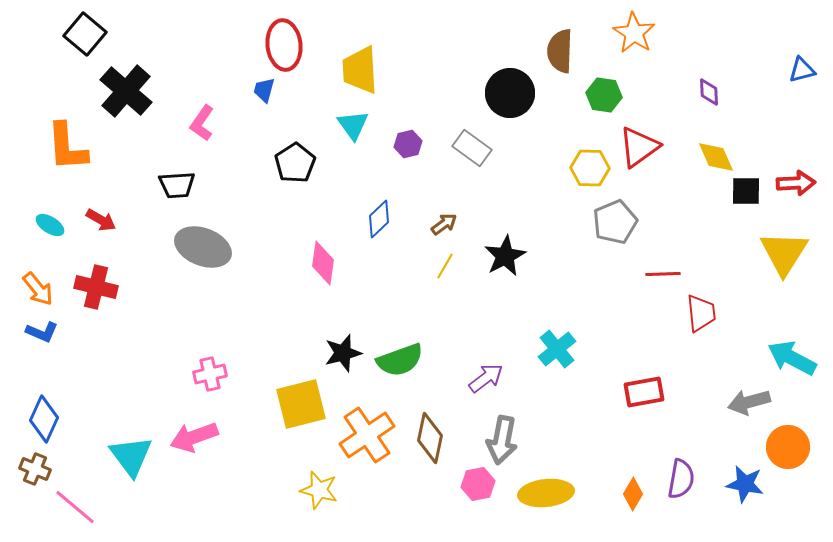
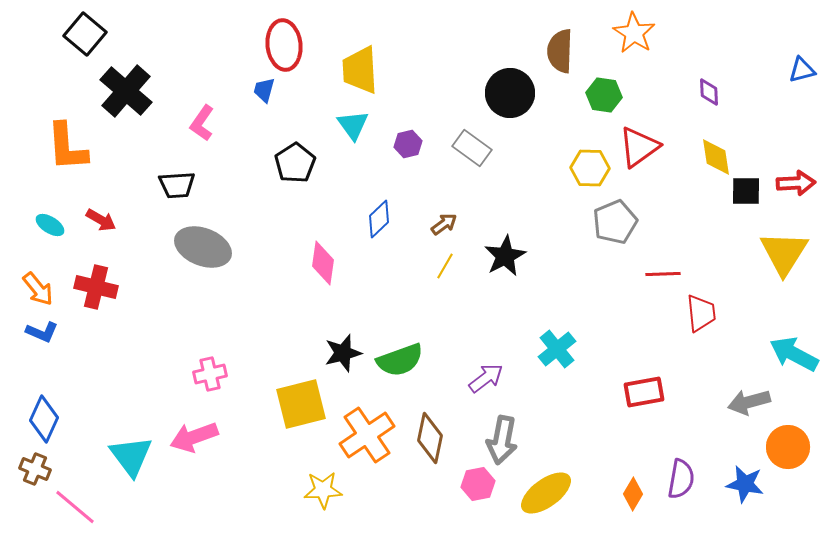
yellow diamond at (716, 157): rotated 15 degrees clockwise
cyan arrow at (792, 358): moved 2 px right, 4 px up
yellow star at (319, 490): moved 4 px right; rotated 18 degrees counterclockwise
yellow ellipse at (546, 493): rotated 30 degrees counterclockwise
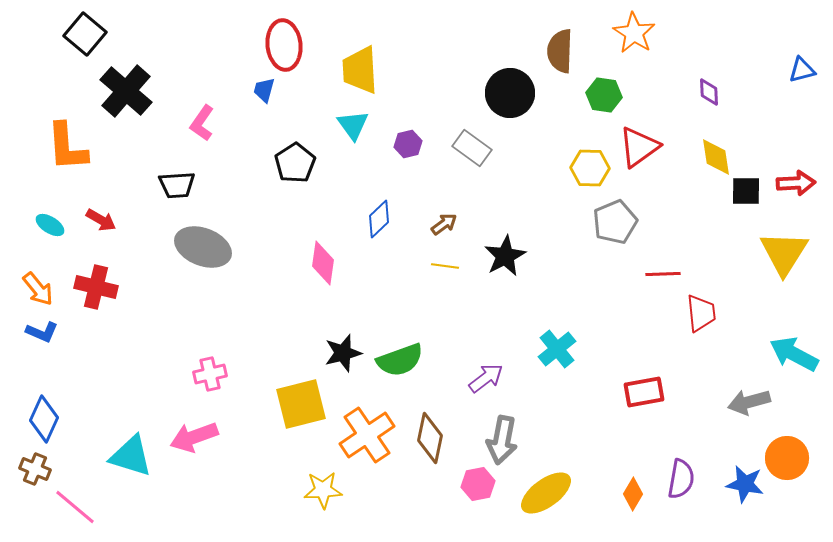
yellow line at (445, 266): rotated 68 degrees clockwise
orange circle at (788, 447): moved 1 px left, 11 px down
cyan triangle at (131, 456): rotated 36 degrees counterclockwise
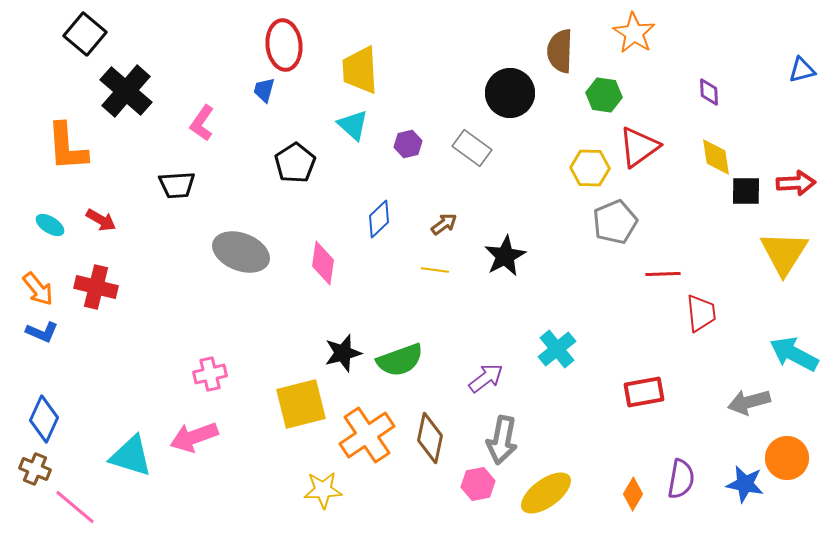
cyan triangle at (353, 125): rotated 12 degrees counterclockwise
gray ellipse at (203, 247): moved 38 px right, 5 px down
yellow line at (445, 266): moved 10 px left, 4 px down
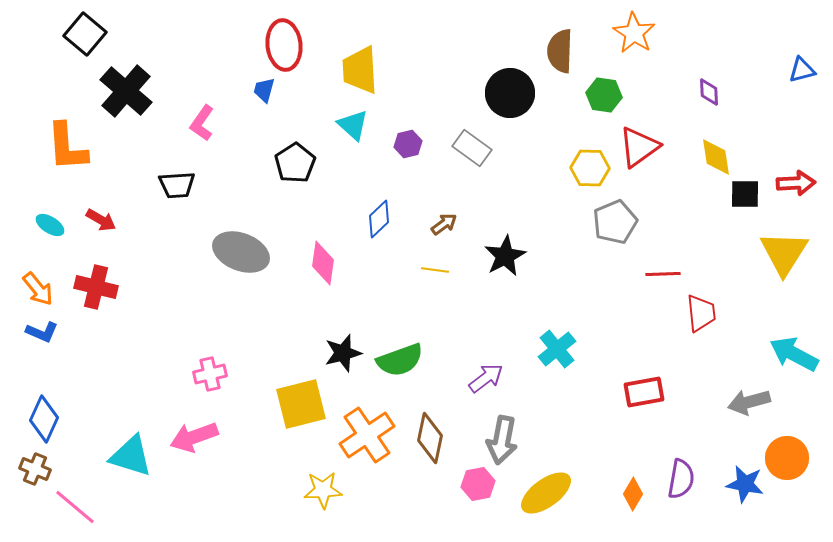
black square at (746, 191): moved 1 px left, 3 px down
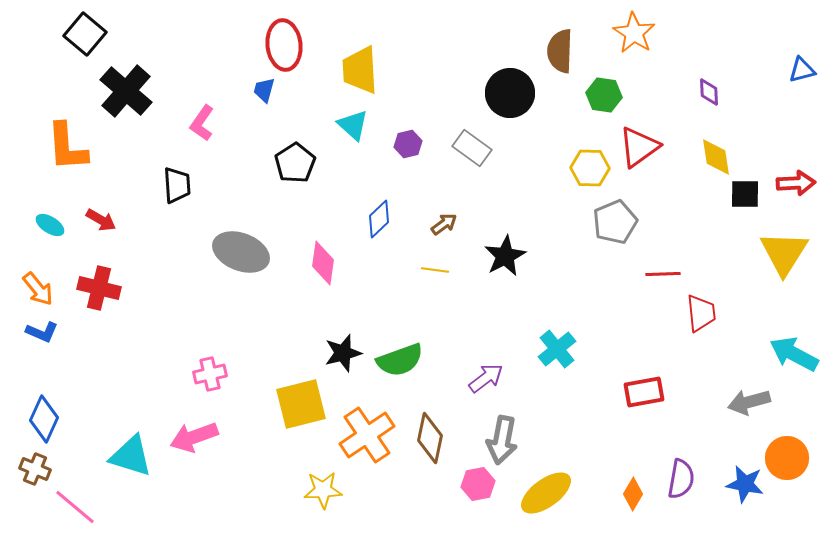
black trapezoid at (177, 185): rotated 90 degrees counterclockwise
red cross at (96, 287): moved 3 px right, 1 px down
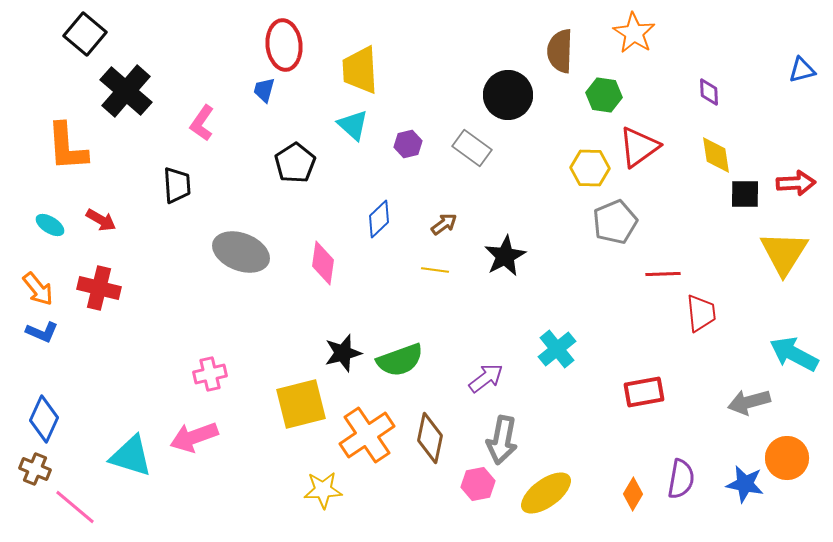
black circle at (510, 93): moved 2 px left, 2 px down
yellow diamond at (716, 157): moved 2 px up
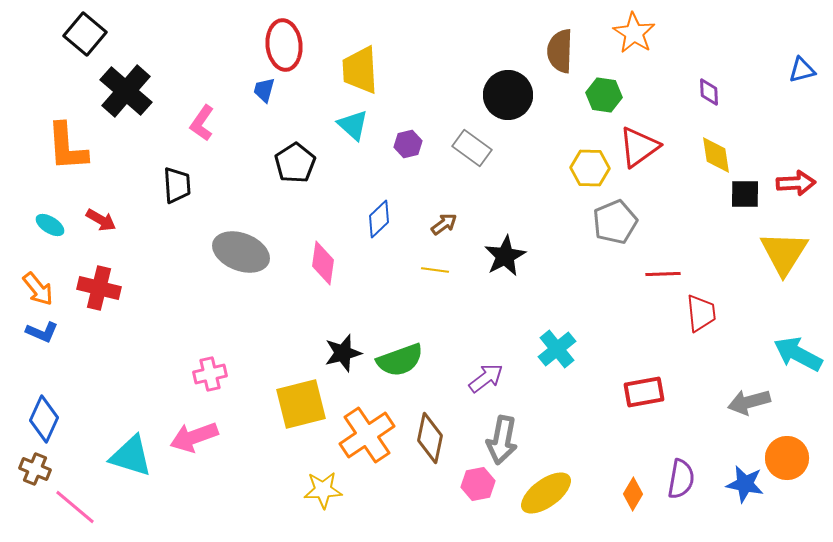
cyan arrow at (794, 354): moved 4 px right
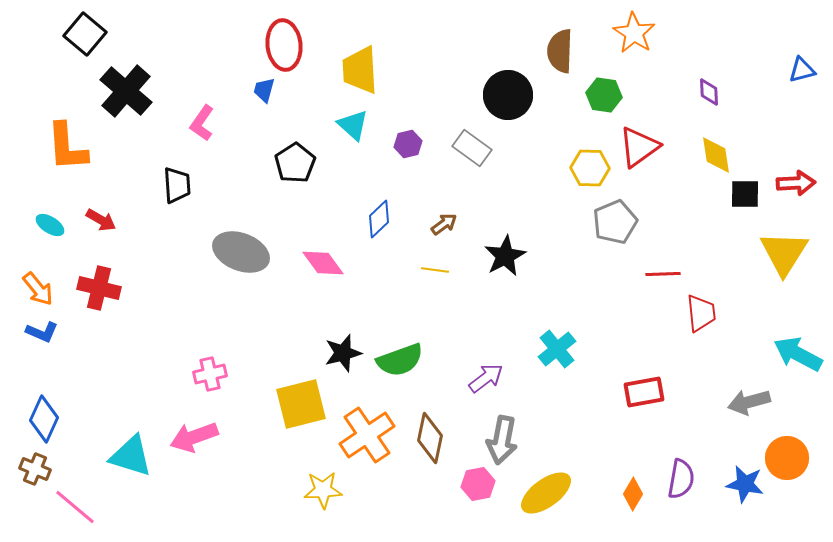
pink diamond at (323, 263): rotated 45 degrees counterclockwise
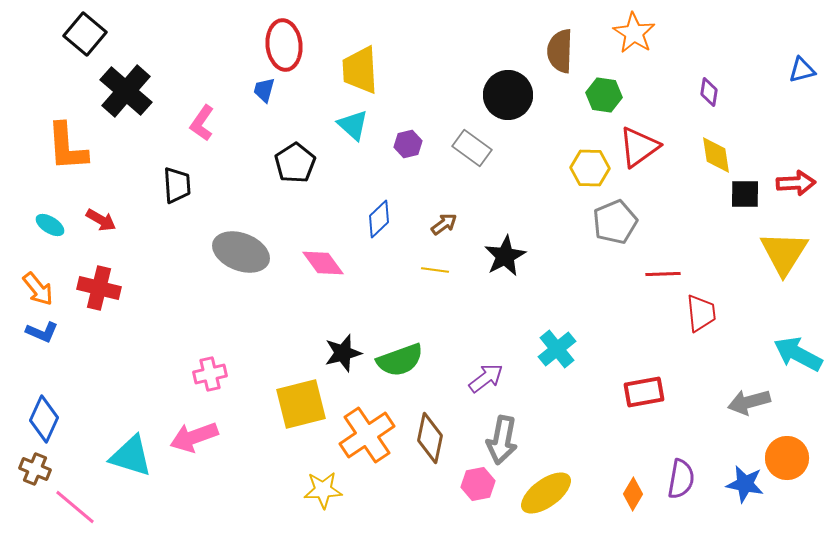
purple diamond at (709, 92): rotated 12 degrees clockwise
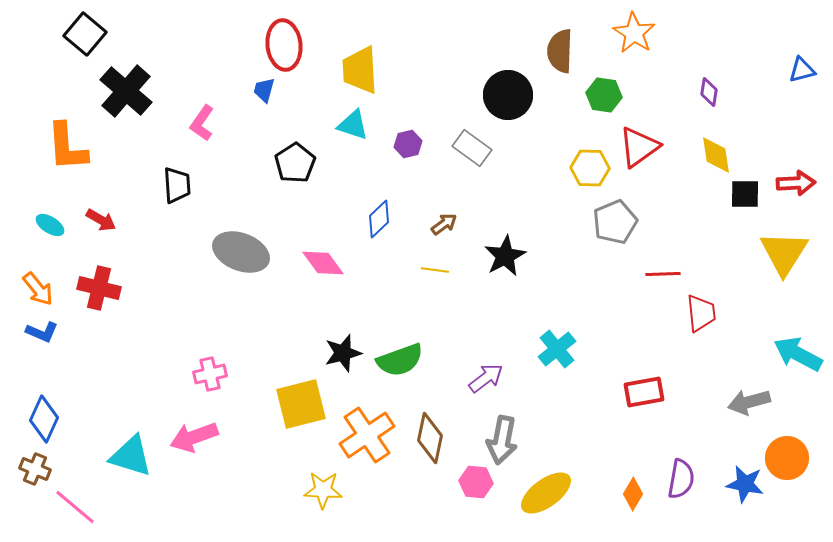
cyan triangle at (353, 125): rotated 24 degrees counterclockwise
pink hexagon at (478, 484): moved 2 px left, 2 px up; rotated 16 degrees clockwise
yellow star at (323, 490): rotated 6 degrees clockwise
